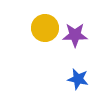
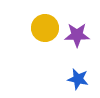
purple star: moved 2 px right
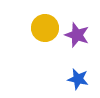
purple star: rotated 20 degrees clockwise
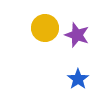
blue star: rotated 25 degrees clockwise
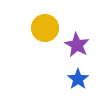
purple star: moved 10 px down; rotated 10 degrees clockwise
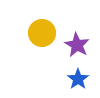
yellow circle: moved 3 px left, 5 px down
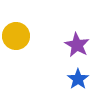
yellow circle: moved 26 px left, 3 px down
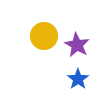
yellow circle: moved 28 px right
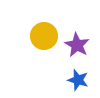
blue star: moved 1 px down; rotated 20 degrees counterclockwise
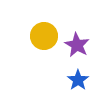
blue star: rotated 20 degrees clockwise
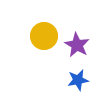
blue star: rotated 25 degrees clockwise
